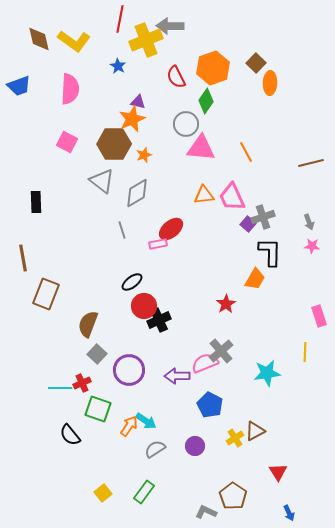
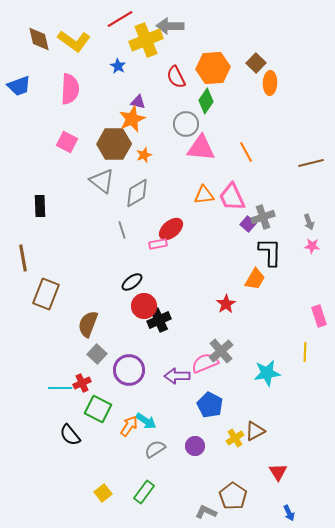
red line at (120, 19): rotated 48 degrees clockwise
orange hexagon at (213, 68): rotated 16 degrees clockwise
black rectangle at (36, 202): moved 4 px right, 4 px down
green square at (98, 409): rotated 8 degrees clockwise
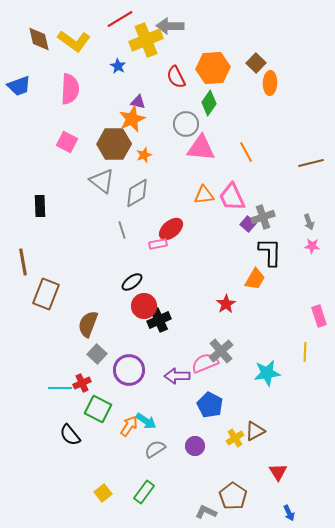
green diamond at (206, 101): moved 3 px right, 2 px down
brown line at (23, 258): moved 4 px down
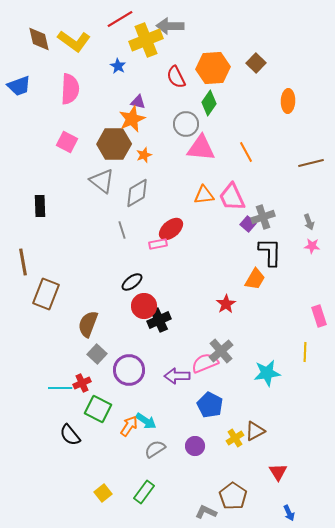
orange ellipse at (270, 83): moved 18 px right, 18 px down
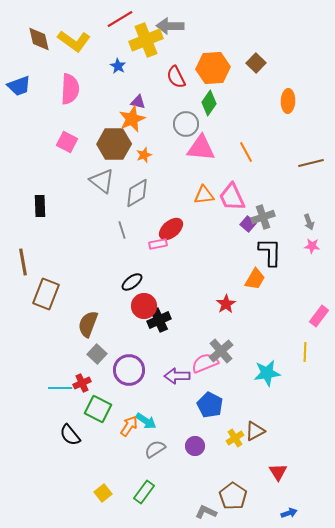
pink rectangle at (319, 316): rotated 55 degrees clockwise
blue arrow at (289, 513): rotated 84 degrees counterclockwise
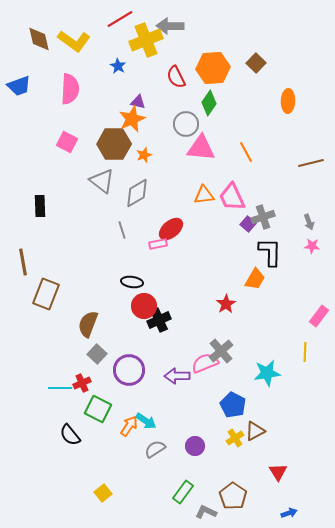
black ellipse at (132, 282): rotated 45 degrees clockwise
blue pentagon at (210, 405): moved 23 px right
green rectangle at (144, 492): moved 39 px right
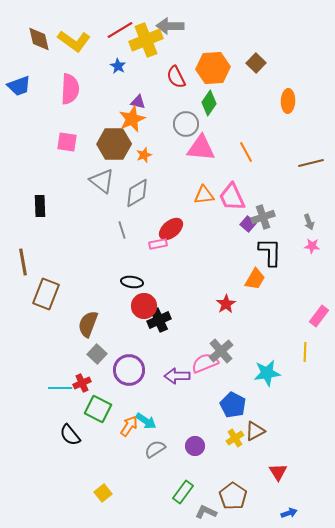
red line at (120, 19): moved 11 px down
pink square at (67, 142): rotated 20 degrees counterclockwise
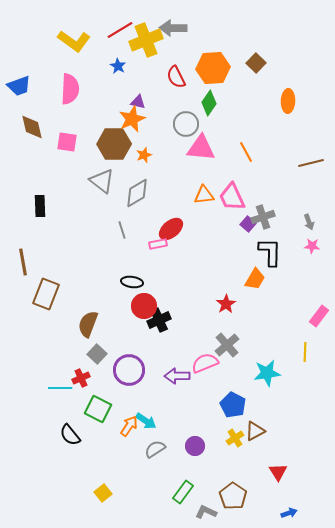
gray arrow at (170, 26): moved 3 px right, 2 px down
brown diamond at (39, 39): moved 7 px left, 88 px down
gray cross at (221, 351): moved 6 px right, 6 px up
red cross at (82, 383): moved 1 px left, 5 px up
